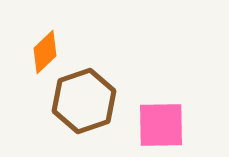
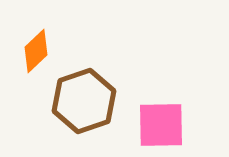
orange diamond: moved 9 px left, 1 px up
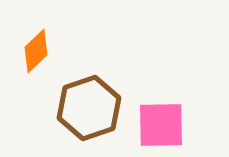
brown hexagon: moved 5 px right, 7 px down
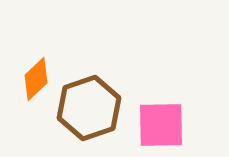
orange diamond: moved 28 px down
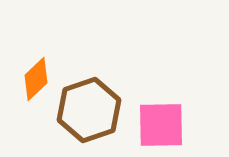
brown hexagon: moved 2 px down
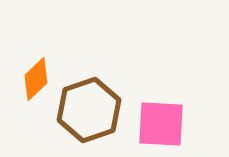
pink square: moved 1 px up; rotated 4 degrees clockwise
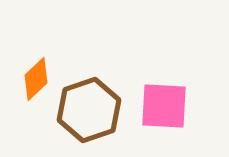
pink square: moved 3 px right, 18 px up
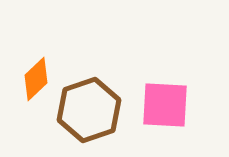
pink square: moved 1 px right, 1 px up
